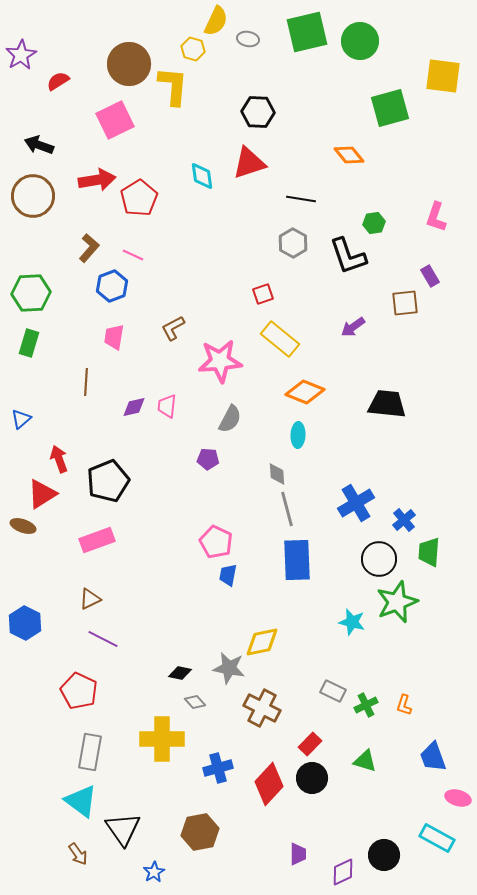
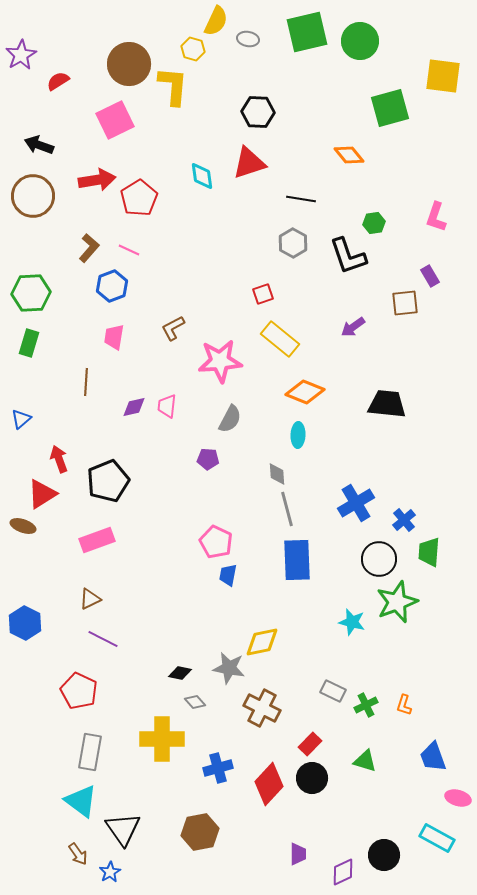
pink line at (133, 255): moved 4 px left, 5 px up
blue star at (154, 872): moved 44 px left
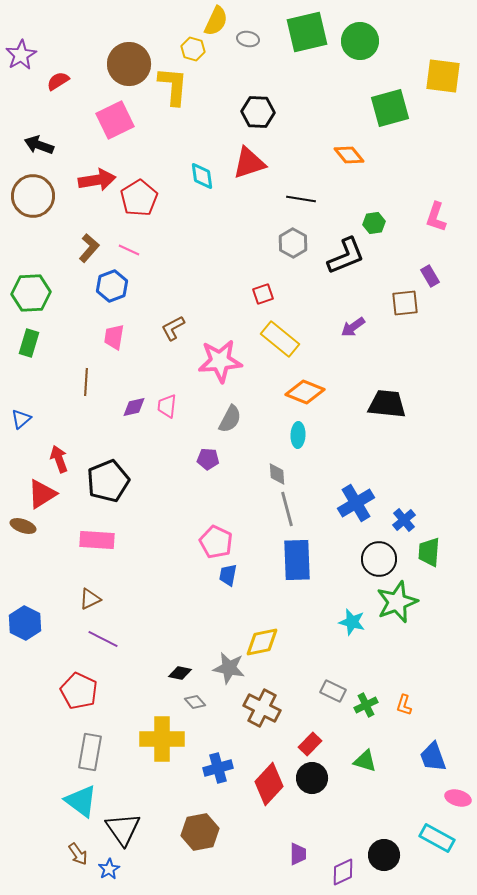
black L-shape at (348, 256): moved 2 px left; rotated 93 degrees counterclockwise
pink rectangle at (97, 540): rotated 24 degrees clockwise
blue star at (110, 872): moved 1 px left, 3 px up
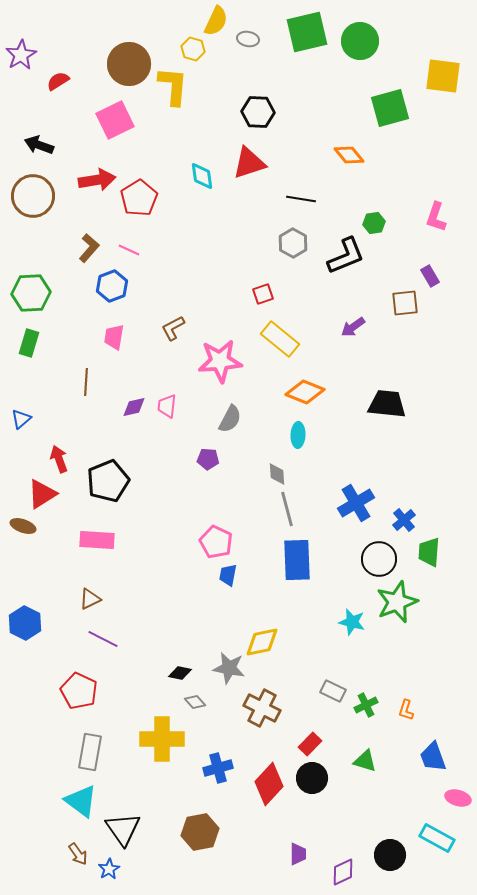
orange L-shape at (404, 705): moved 2 px right, 5 px down
black circle at (384, 855): moved 6 px right
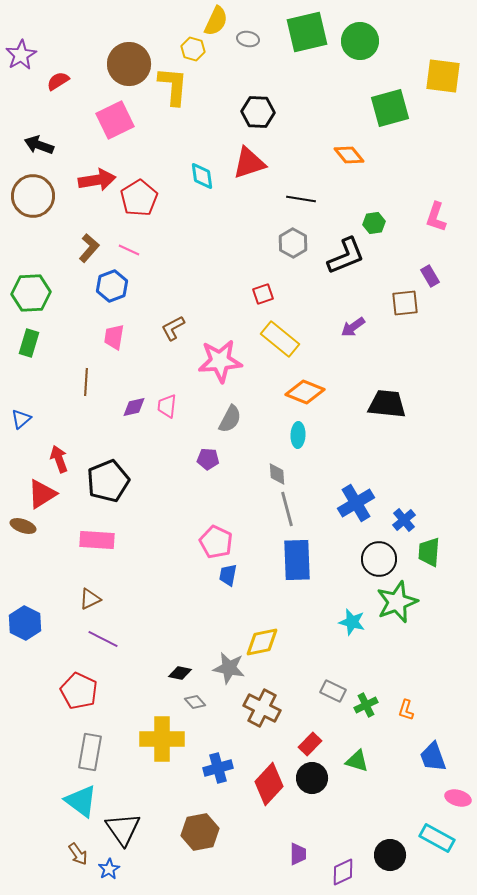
green triangle at (365, 761): moved 8 px left
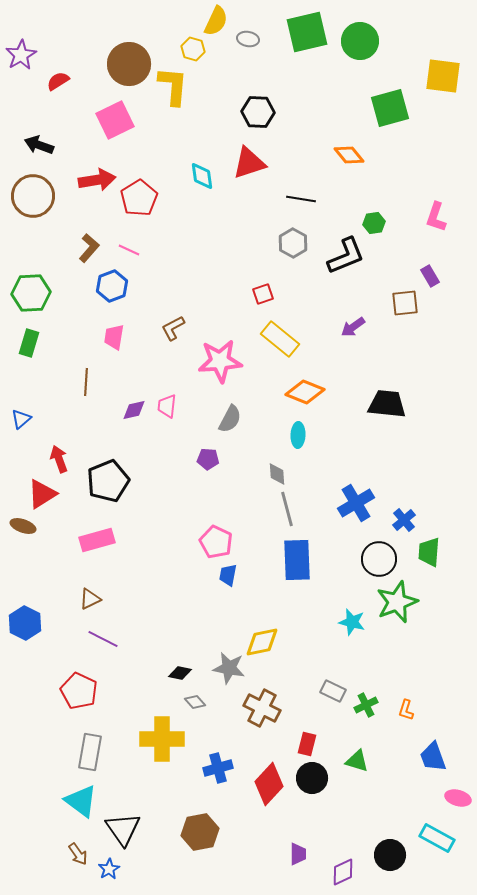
purple diamond at (134, 407): moved 3 px down
pink rectangle at (97, 540): rotated 20 degrees counterclockwise
red rectangle at (310, 744): moved 3 px left; rotated 30 degrees counterclockwise
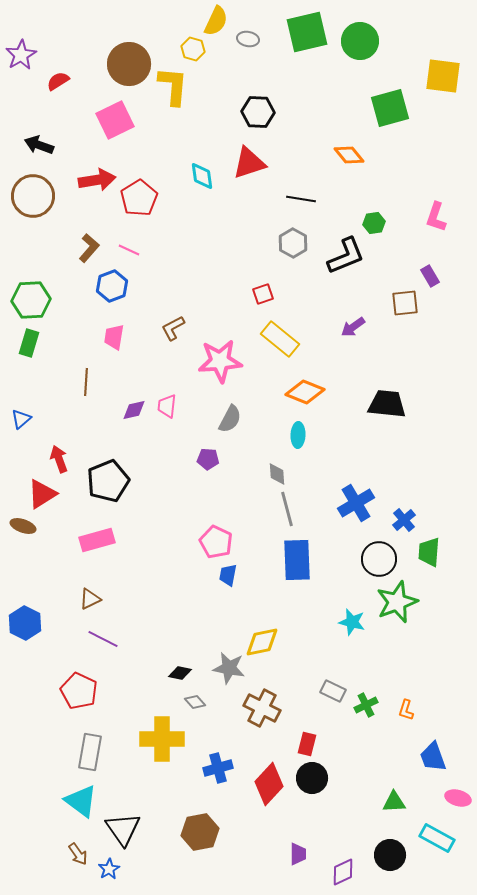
green hexagon at (31, 293): moved 7 px down
green triangle at (357, 761): moved 37 px right, 41 px down; rotated 20 degrees counterclockwise
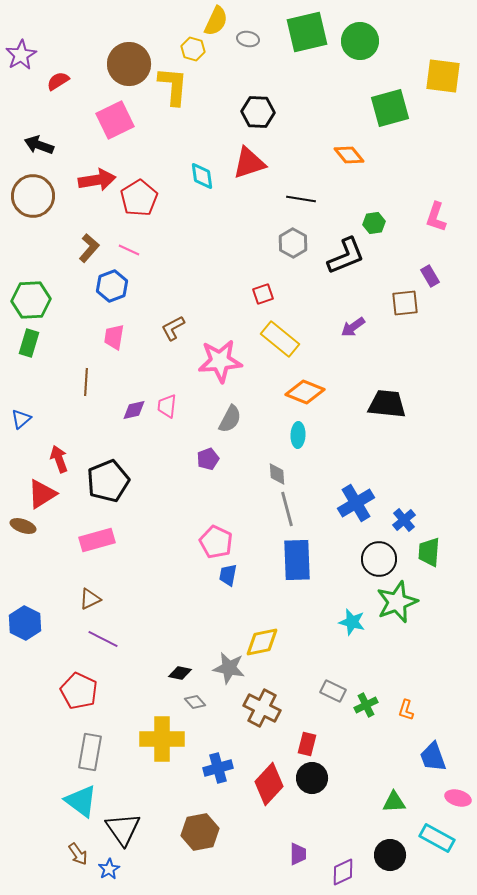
purple pentagon at (208, 459): rotated 25 degrees counterclockwise
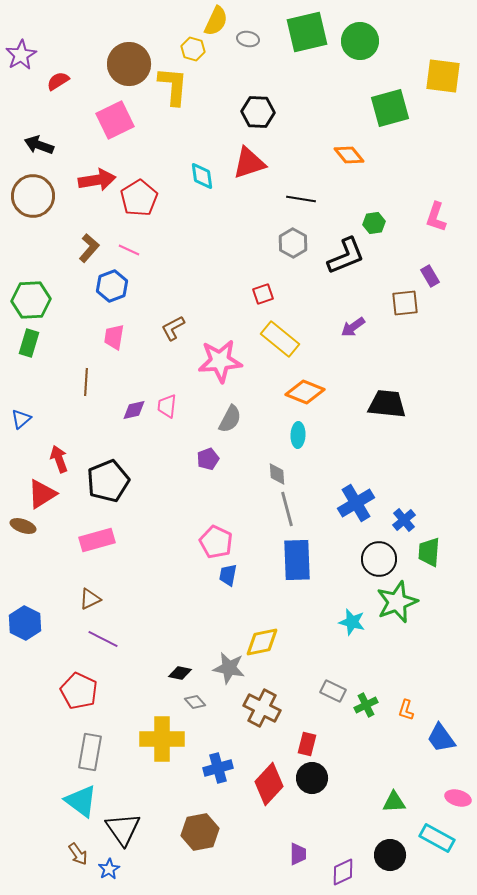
blue trapezoid at (433, 757): moved 8 px right, 19 px up; rotated 16 degrees counterclockwise
